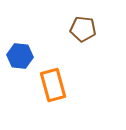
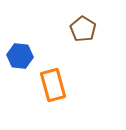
brown pentagon: rotated 25 degrees clockwise
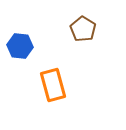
blue hexagon: moved 10 px up
